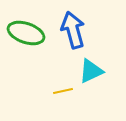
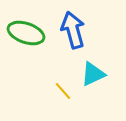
cyan triangle: moved 2 px right, 3 px down
yellow line: rotated 60 degrees clockwise
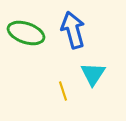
cyan triangle: rotated 32 degrees counterclockwise
yellow line: rotated 24 degrees clockwise
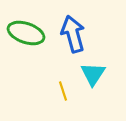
blue arrow: moved 4 px down
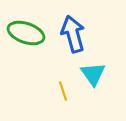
cyan triangle: rotated 8 degrees counterclockwise
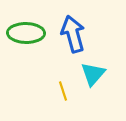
green ellipse: rotated 18 degrees counterclockwise
cyan triangle: rotated 16 degrees clockwise
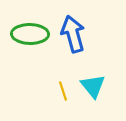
green ellipse: moved 4 px right, 1 px down
cyan triangle: moved 12 px down; rotated 20 degrees counterclockwise
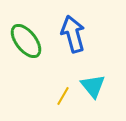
green ellipse: moved 4 px left, 7 px down; rotated 51 degrees clockwise
yellow line: moved 5 px down; rotated 48 degrees clockwise
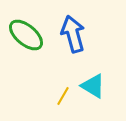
green ellipse: moved 6 px up; rotated 12 degrees counterclockwise
cyan triangle: rotated 20 degrees counterclockwise
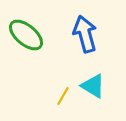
blue arrow: moved 12 px right
